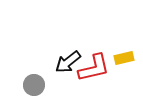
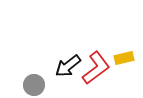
black arrow: moved 4 px down
red L-shape: moved 2 px right; rotated 24 degrees counterclockwise
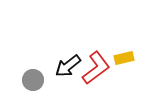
gray circle: moved 1 px left, 5 px up
